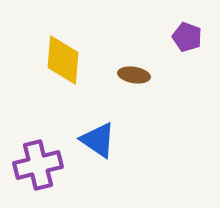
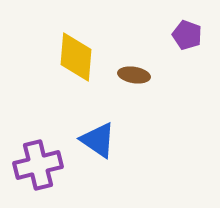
purple pentagon: moved 2 px up
yellow diamond: moved 13 px right, 3 px up
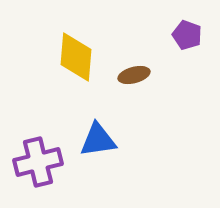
brown ellipse: rotated 24 degrees counterclockwise
blue triangle: rotated 42 degrees counterclockwise
purple cross: moved 3 px up
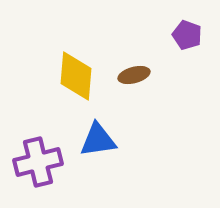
yellow diamond: moved 19 px down
